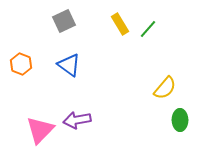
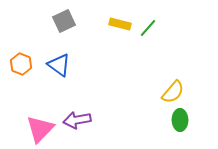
yellow rectangle: rotated 45 degrees counterclockwise
green line: moved 1 px up
blue triangle: moved 10 px left
yellow semicircle: moved 8 px right, 4 px down
pink triangle: moved 1 px up
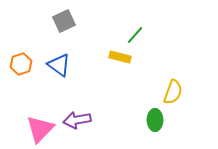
yellow rectangle: moved 33 px down
green line: moved 13 px left, 7 px down
orange hexagon: rotated 20 degrees clockwise
yellow semicircle: rotated 20 degrees counterclockwise
green ellipse: moved 25 px left
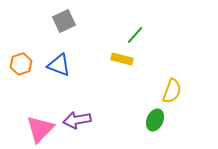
yellow rectangle: moved 2 px right, 2 px down
blue triangle: rotated 15 degrees counterclockwise
yellow semicircle: moved 1 px left, 1 px up
green ellipse: rotated 25 degrees clockwise
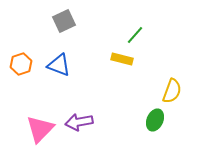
purple arrow: moved 2 px right, 2 px down
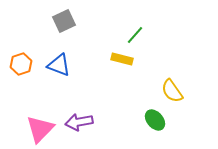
yellow semicircle: rotated 125 degrees clockwise
green ellipse: rotated 65 degrees counterclockwise
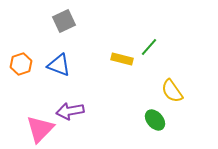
green line: moved 14 px right, 12 px down
purple arrow: moved 9 px left, 11 px up
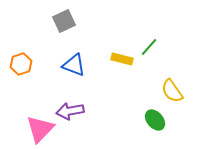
blue triangle: moved 15 px right
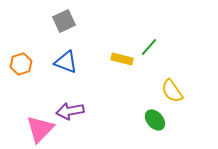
blue triangle: moved 8 px left, 3 px up
